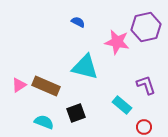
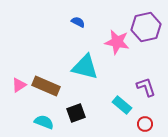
purple L-shape: moved 2 px down
red circle: moved 1 px right, 3 px up
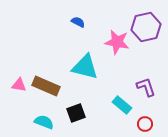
pink triangle: rotated 42 degrees clockwise
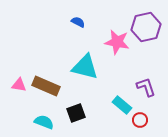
red circle: moved 5 px left, 4 px up
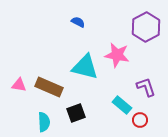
purple hexagon: rotated 16 degrees counterclockwise
pink star: moved 13 px down
brown rectangle: moved 3 px right, 1 px down
cyan semicircle: rotated 66 degrees clockwise
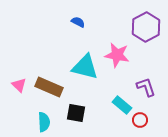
pink triangle: rotated 35 degrees clockwise
black square: rotated 30 degrees clockwise
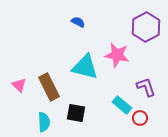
brown rectangle: rotated 40 degrees clockwise
red circle: moved 2 px up
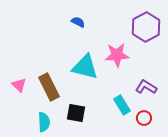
pink star: rotated 15 degrees counterclockwise
purple L-shape: rotated 40 degrees counterclockwise
cyan rectangle: rotated 18 degrees clockwise
red circle: moved 4 px right
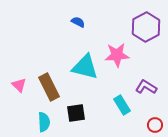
black square: rotated 18 degrees counterclockwise
red circle: moved 11 px right, 7 px down
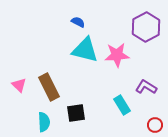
cyan triangle: moved 17 px up
